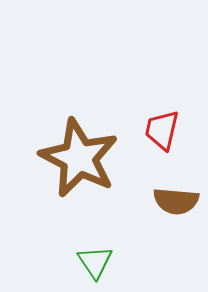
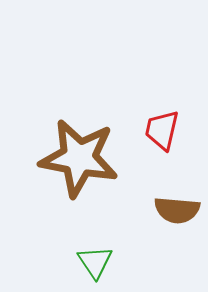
brown star: rotated 16 degrees counterclockwise
brown semicircle: moved 1 px right, 9 px down
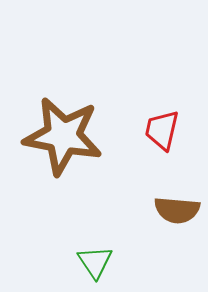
brown star: moved 16 px left, 22 px up
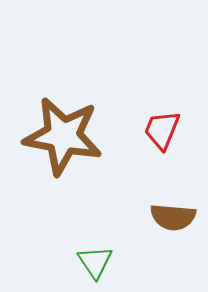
red trapezoid: rotated 9 degrees clockwise
brown semicircle: moved 4 px left, 7 px down
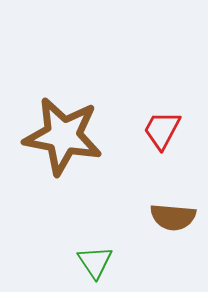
red trapezoid: rotated 6 degrees clockwise
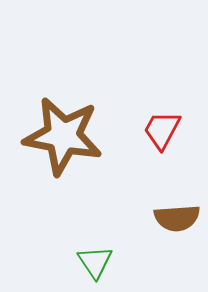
brown semicircle: moved 4 px right, 1 px down; rotated 9 degrees counterclockwise
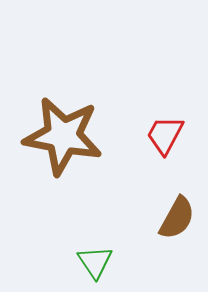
red trapezoid: moved 3 px right, 5 px down
brown semicircle: rotated 57 degrees counterclockwise
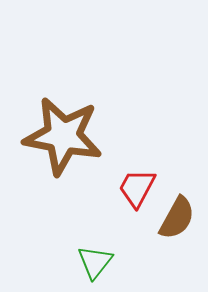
red trapezoid: moved 28 px left, 53 px down
green triangle: rotated 12 degrees clockwise
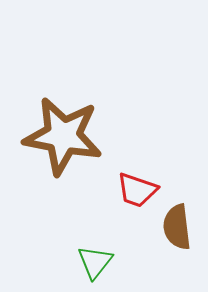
red trapezoid: moved 2 px down; rotated 99 degrees counterclockwise
brown semicircle: moved 9 px down; rotated 144 degrees clockwise
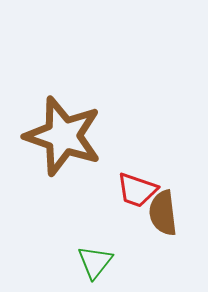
brown star: rotated 8 degrees clockwise
brown semicircle: moved 14 px left, 14 px up
